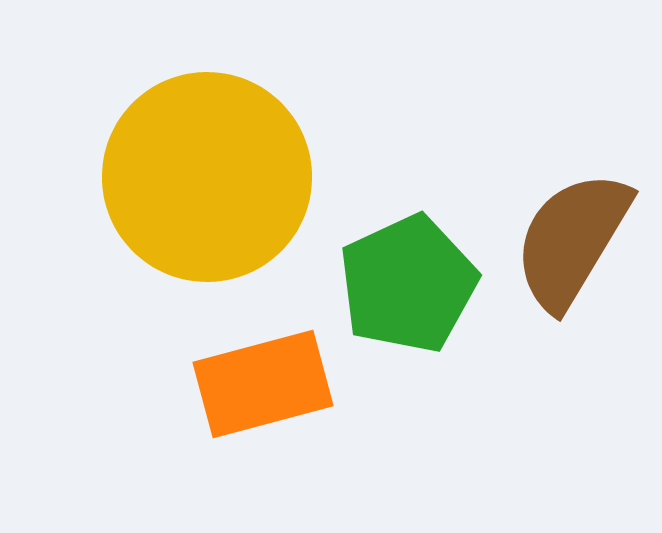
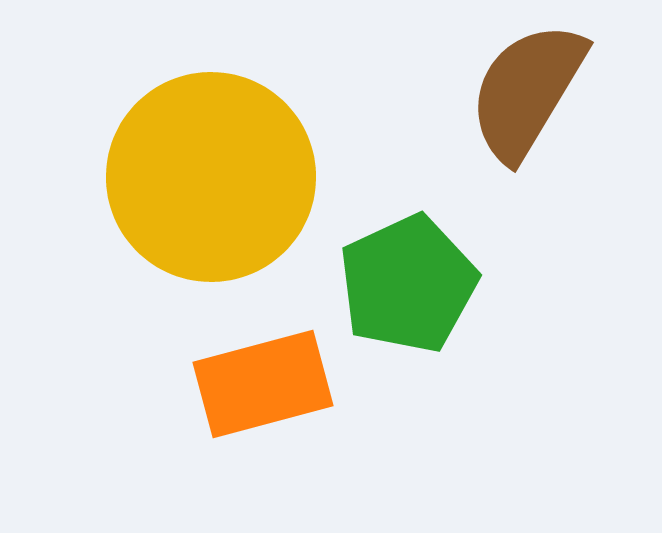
yellow circle: moved 4 px right
brown semicircle: moved 45 px left, 149 px up
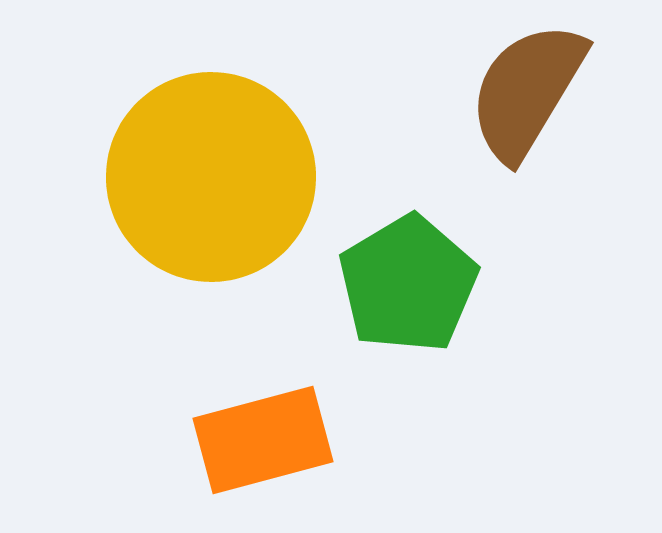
green pentagon: rotated 6 degrees counterclockwise
orange rectangle: moved 56 px down
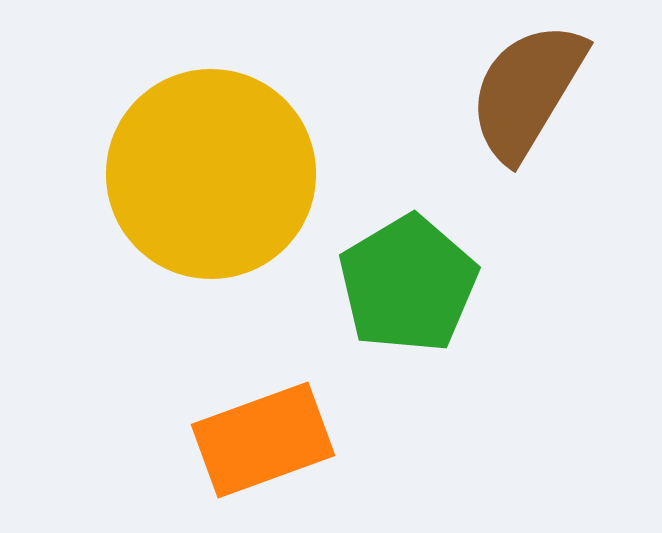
yellow circle: moved 3 px up
orange rectangle: rotated 5 degrees counterclockwise
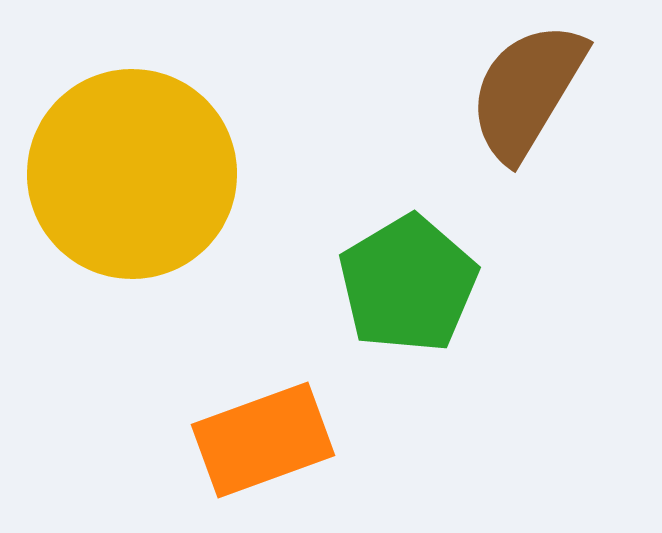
yellow circle: moved 79 px left
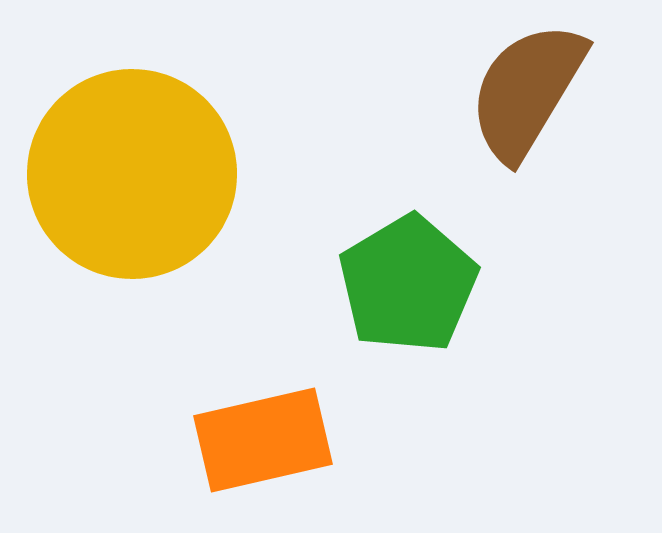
orange rectangle: rotated 7 degrees clockwise
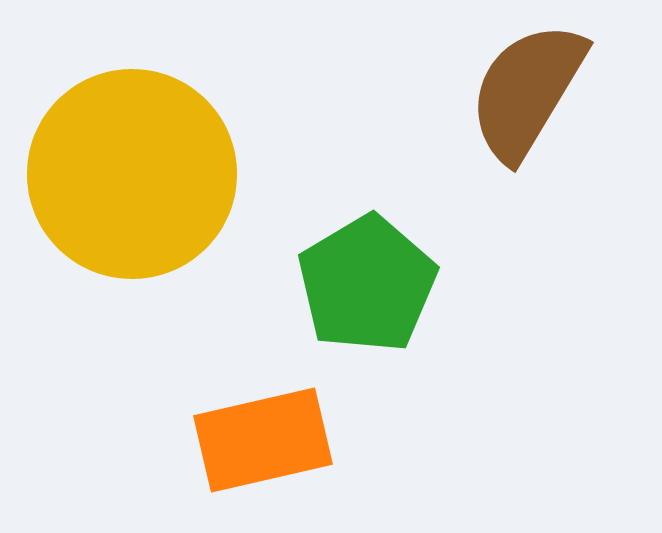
green pentagon: moved 41 px left
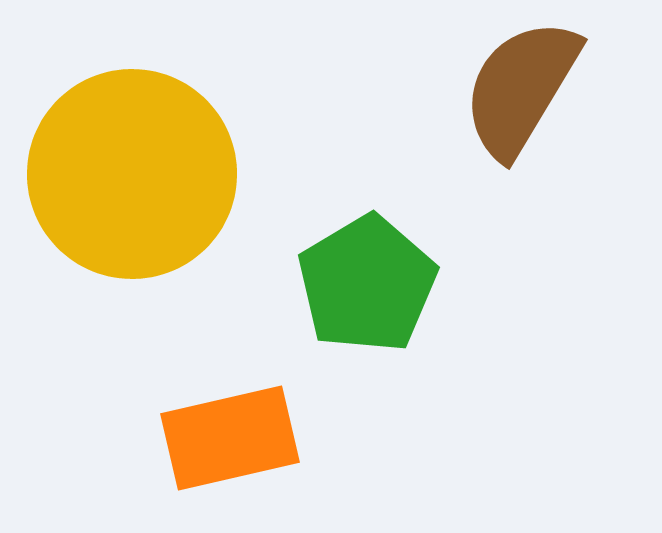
brown semicircle: moved 6 px left, 3 px up
orange rectangle: moved 33 px left, 2 px up
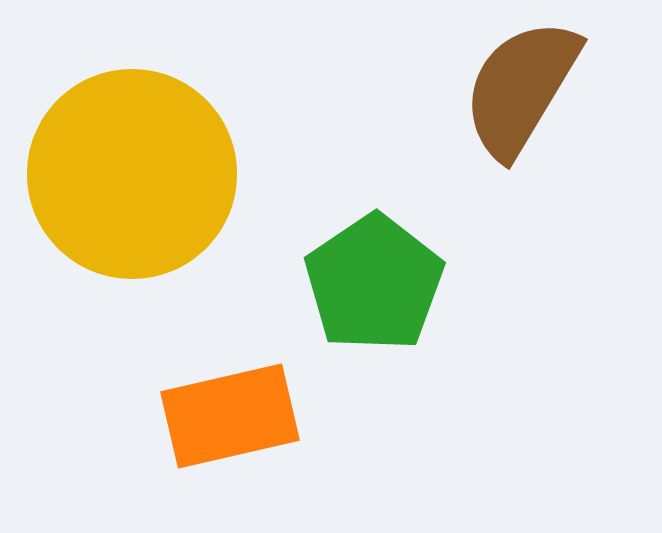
green pentagon: moved 7 px right, 1 px up; rotated 3 degrees counterclockwise
orange rectangle: moved 22 px up
